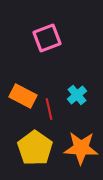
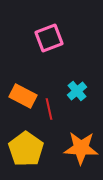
pink square: moved 2 px right
cyan cross: moved 4 px up
yellow pentagon: moved 9 px left, 1 px down
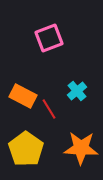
red line: rotated 20 degrees counterclockwise
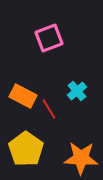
orange star: moved 10 px down
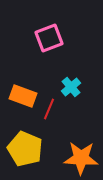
cyan cross: moved 6 px left, 4 px up
orange rectangle: rotated 8 degrees counterclockwise
red line: rotated 55 degrees clockwise
yellow pentagon: moved 1 px left; rotated 12 degrees counterclockwise
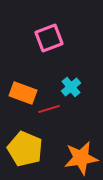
orange rectangle: moved 3 px up
red line: rotated 50 degrees clockwise
orange star: rotated 12 degrees counterclockwise
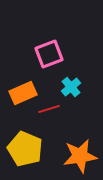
pink square: moved 16 px down
orange rectangle: rotated 44 degrees counterclockwise
orange star: moved 1 px left, 2 px up
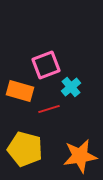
pink square: moved 3 px left, 11 px down
orange rectangle: moved 3 px left, 2 px up; rotated 40 degrees clockwise
yellow pentagon: rotated 8 degrees counterclockwise
